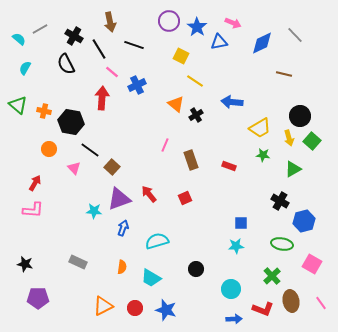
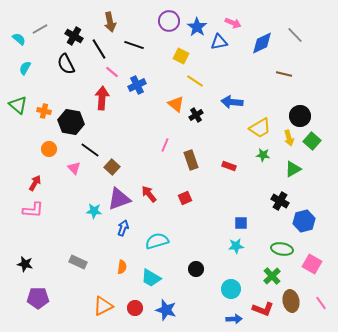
green ellipse at (282, 244): moved 5 px down
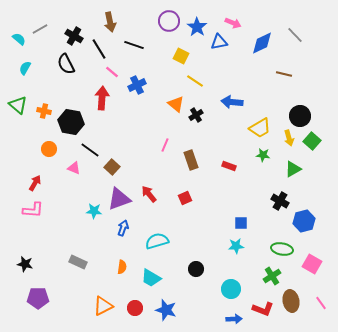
pink triangle at (74, 168): rotated 24 degrees counterclockwise
green cross at (272, 276): rotated 12 degrees clockwise
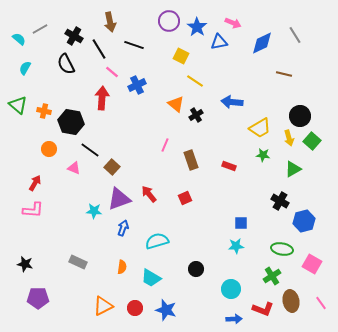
gray line at (295, 35): rotated 12 degrees clockwise
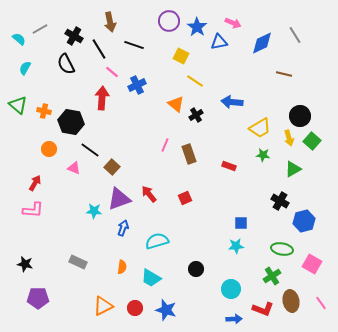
brown rectangle at (191, 160): moved 2 px left, 6 px up
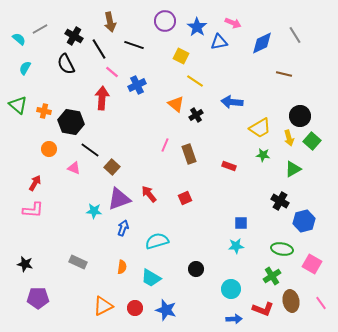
purple circle at (169, 21): moved 4 px left
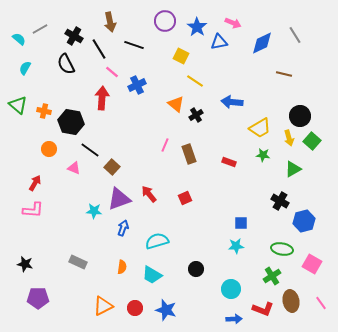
red rectangle at (229, 166): moved 4 px up
cyan trapezoid at (151, 278): moved 1 px right, 3 px up
